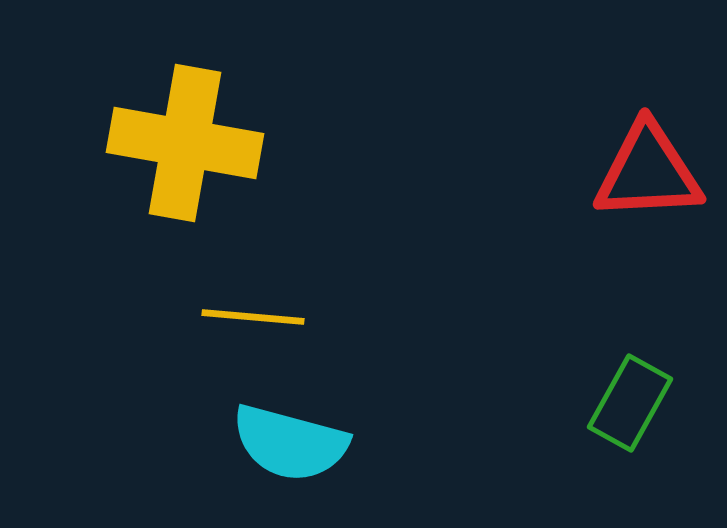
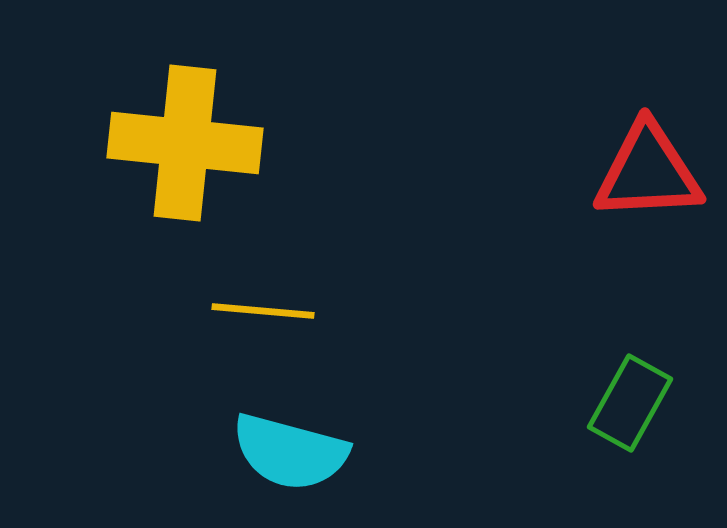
yellow cross: rotated 4 degrees counterclockwise
yellow line: moved 10 px right, 6 px up
cyan semicircle: moved 9 px down
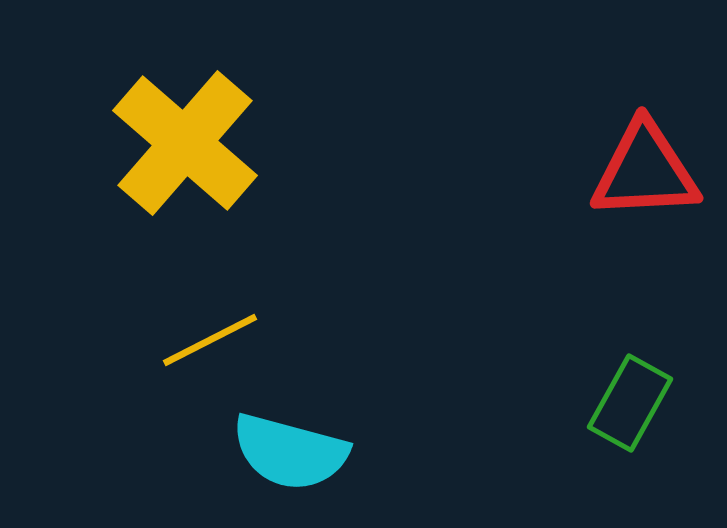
yellow cross: rotated 35 degrees clockwise
red triangle: moved 3 px left, 1 px up
yellow line: moved 53 px left, 29 px down; rotated 32 degrees counterclockwise
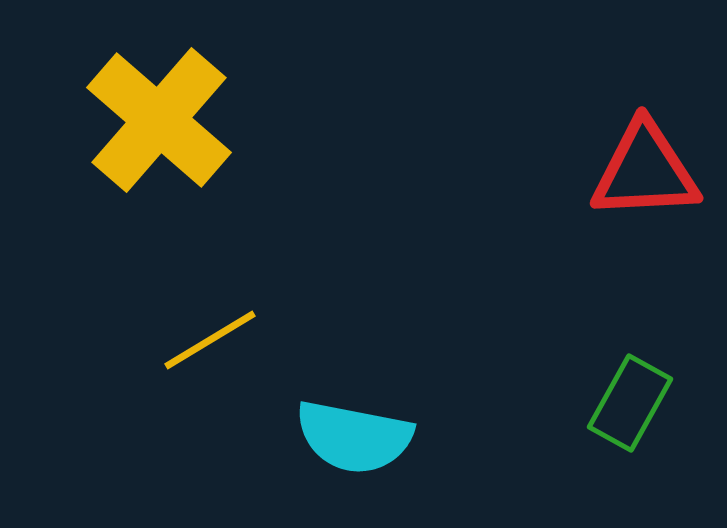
yellow cross: moved 26 px left, 23 px up
yellow line: rotated 4 degrees counterclockwise
cyan semicircle: moved 64 px right, 15 px up; rotated 4 degrees counterclockwise
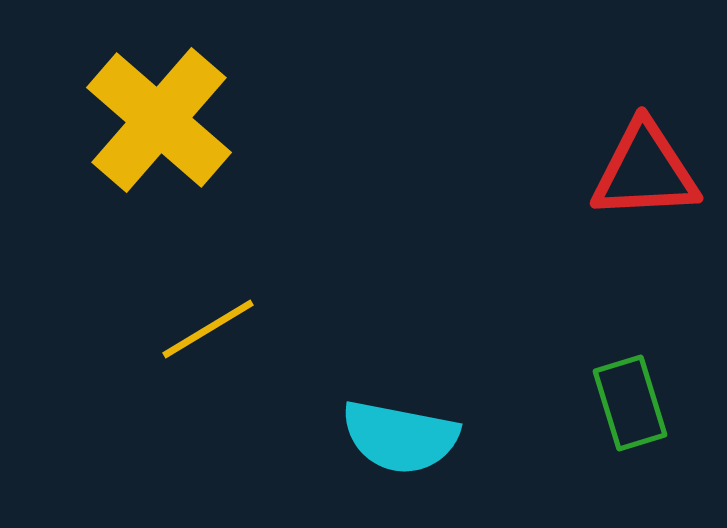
yellow line: moved 2 px left, 11 px up
green rectangle: rotated 46 degrees counterclockwise
cyan semicircle: moved 46 px right
